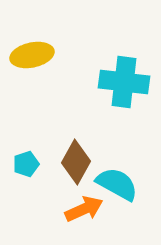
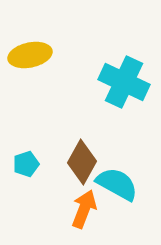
yellow ellipse: moved 2 px left
cyan cross: rotated 18 degrees clockwise
brown diamond: moved 6 px right
orange arrow: rotated 45 degrees counterclockwise
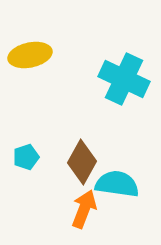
cyan cross: moved 3 px up
cyan pentagon: moved 7 px up
cyan semicircle: rotated 21 degrees counterclockwise
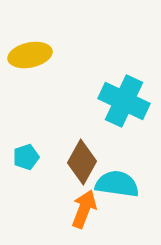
cyan cross: moved 22 px down
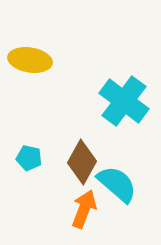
yellow ellipse: moved 5 px down; rotated 21 degrees clockwise
cyan cross: rotated 12 degrees clockwise
cyan pentagon: moved 3 px right, 1 px down; rotated 30 degrees clockwise
cyan semicircle: rotated 33 degrees clockwise
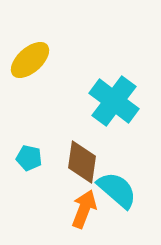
yellow ellipse: rotated 51 degrees counterclockwise
cyan cross: moved 10 px left
brown diamond: rotated 21 degrees counterclockwise
cyan semicircle: moved 6 px down
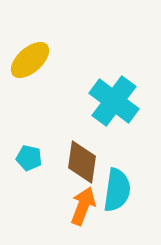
cyan semicircle: rotated 57 degrees clockwise
orange arrow: moved 1 px left, 3 px up
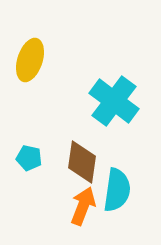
yellow ellipse: rotated 30 degrees counterclockwise
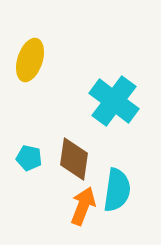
brown diamond: moved 8 px left, 3 px up
